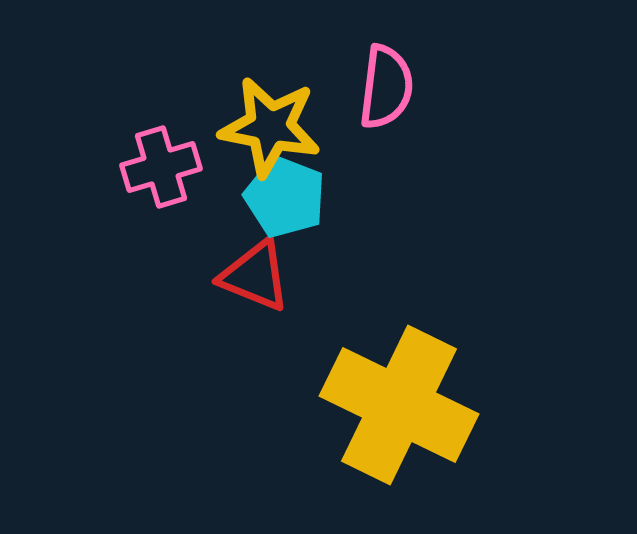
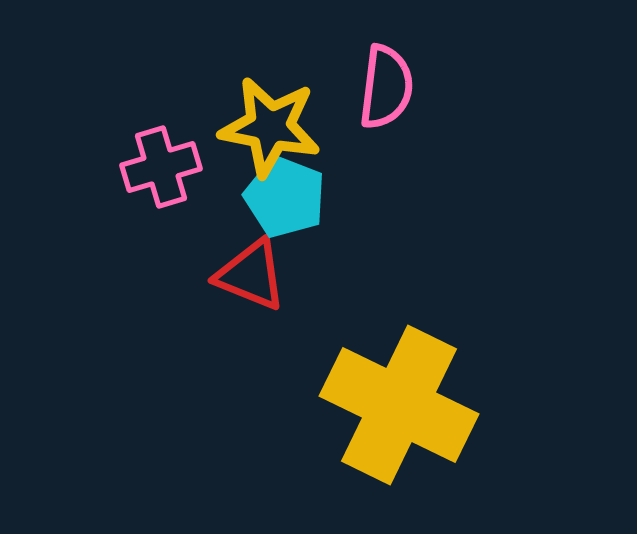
red triangle: moved 4 px left, 1 px up
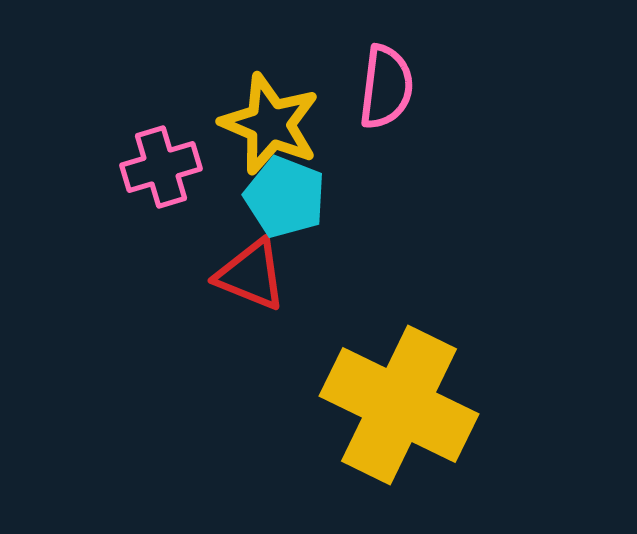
yellow star: moved 3 px up; rotated 12 degrees clockwise
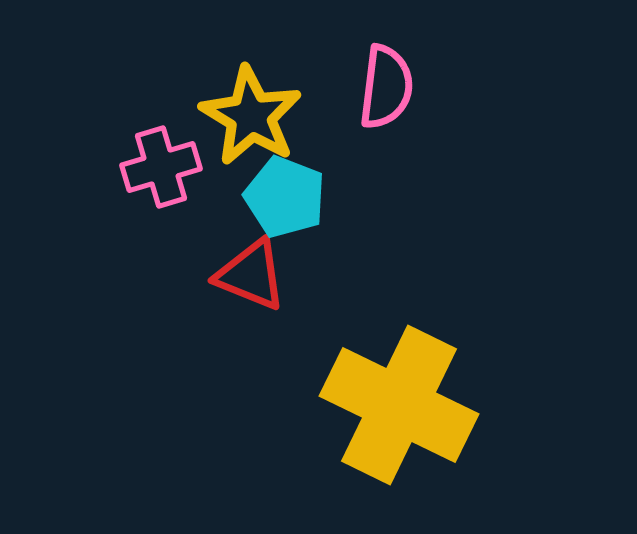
yellow star: moved 19 px left, 8 px up; rotated 8 degrees clockwise
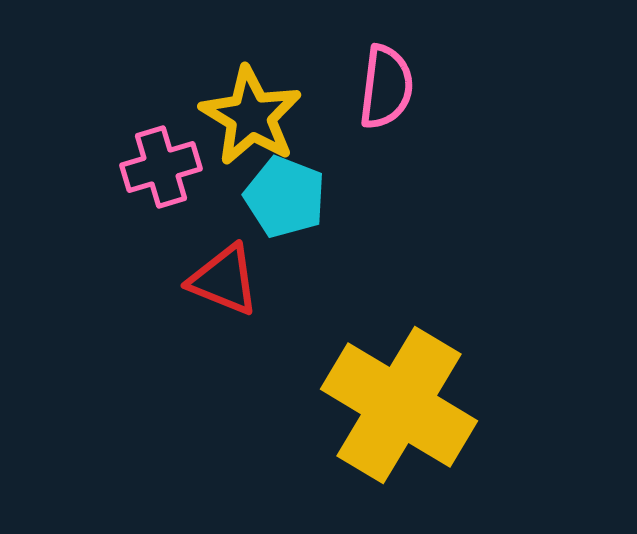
red triangle: moved 27 px left, 5 px down
yellow cross: rotated 5 degrees clockwise
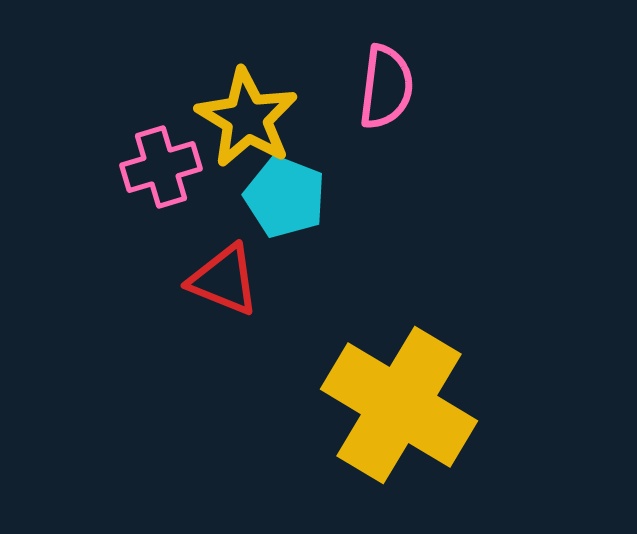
yellow star: moved 4 px left, 2 px down
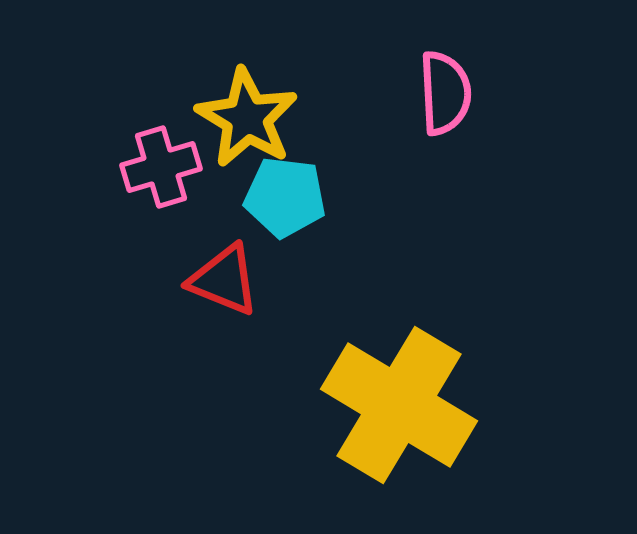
pink semicircle: moved 59 px right, 6 px down; rotated 10 degrees counterclockwise
cyan pentagon: rotated 14 degrees counterclockwise
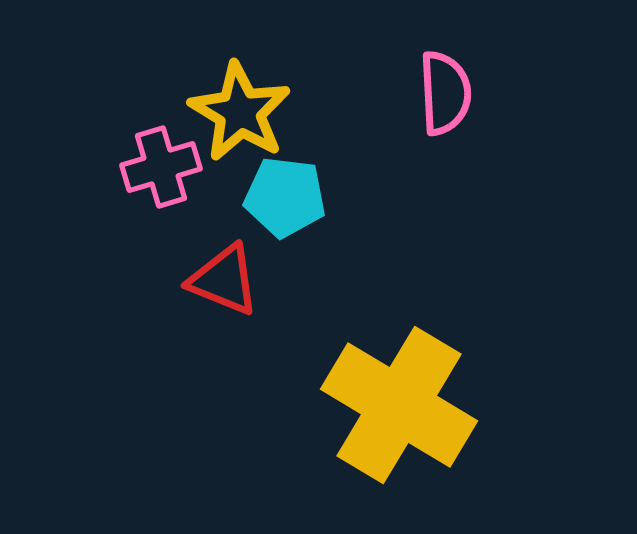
yellow star: moved 7 px left, 6 px up
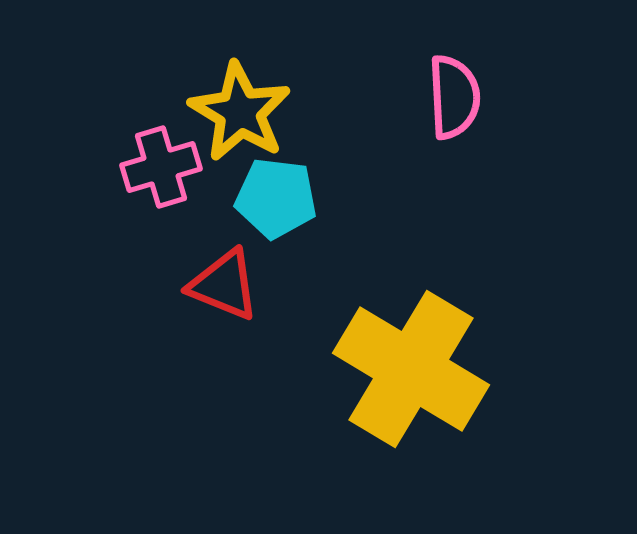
pink semicircle: moved 9 px right, 4 px down
cyan pentagon: moved 9 px left, 1 px down
red triangle: moved 5 px down
yellow cross: moved 12 px right, 36 px up
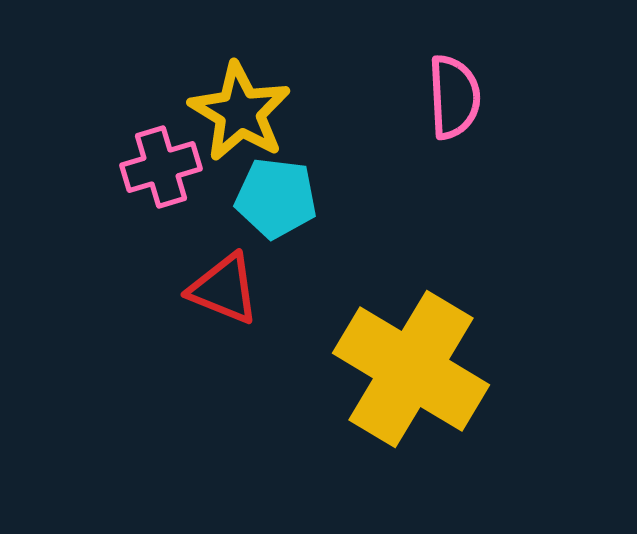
red triangle: moved 4 px down
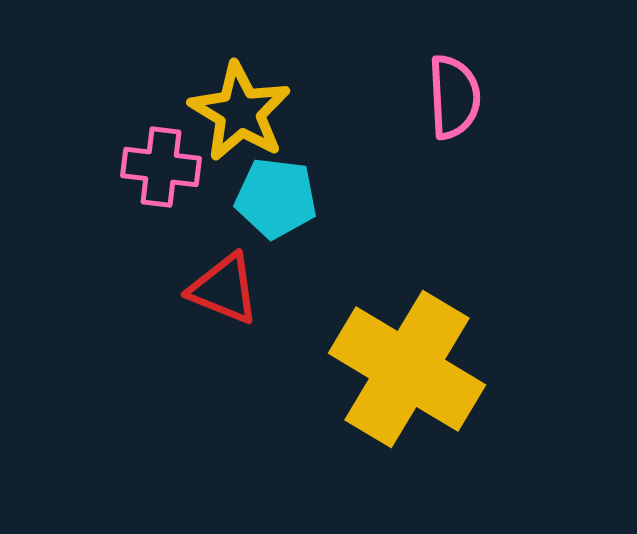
pink cross: rotated 24 degrees clockwise
yellow cross: moved 4 px left
